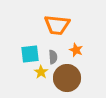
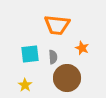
orange star: moved 6 px right, 2 px up
yellow star: moved 16 px left, 13 px down
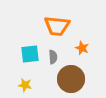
orange trapezoid: moved 1 px down
brown circle: moved 4 px right, 1 px down
yellow star: rotated 24 degrees counterclockwise
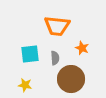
gray semicircle: moved 2 px right, 1 px down
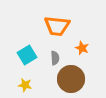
cyan square: moved 3 px left, 1 px down; rotated 24 degrees counterclockwise
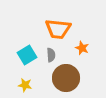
orange trapezoid: moved 1 px right, 3 px down
gray semicircle: moved 4 px left, 3 px up
brown circle: moved 5 px left, 1 px up
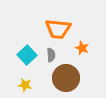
cyan square: rotated 12 degrees counterclockwise
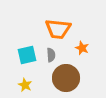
cyan square: rotated 30 degrees clockwise
yellow star: rotated 16 degrees clockwise
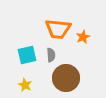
orange star: moved 1 px right, 11 px up; rotated 24 degrees clockwise
